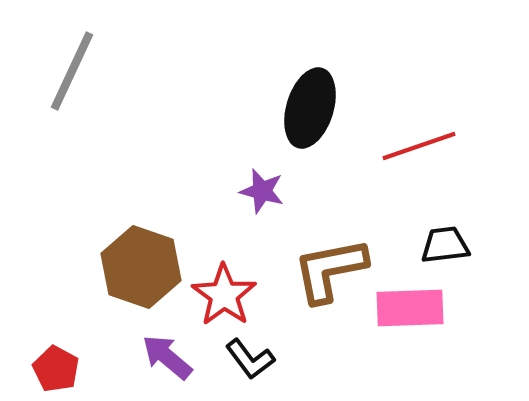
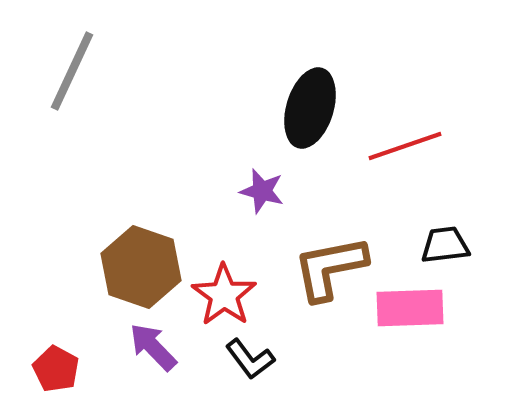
red line: moved 14 px left
brown L-shape: moved 2 px up
purple arrow: moved 14 px left, 10 px up; rotated 6 degrees clockwise
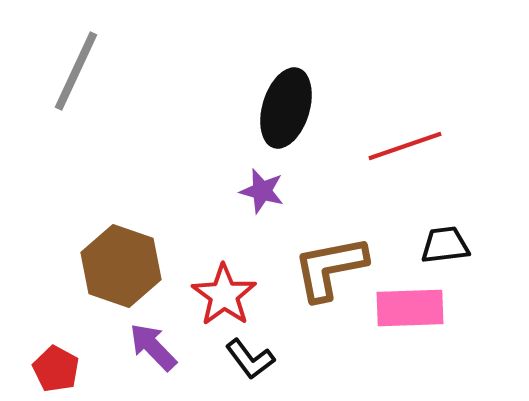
gray line: moved 4 px right
black ellipse: moved 24 px left
brown hexagon: moved 20 px left, 1 px up
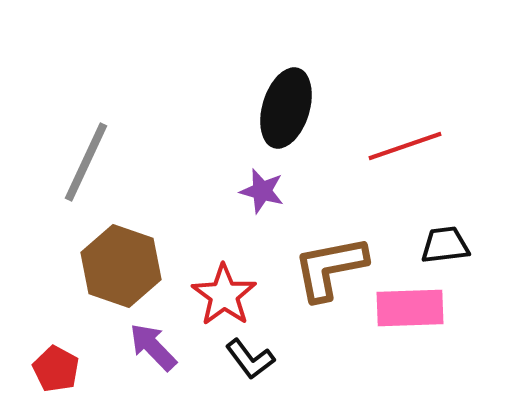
gray line: moved 10 px right, 91 px down
